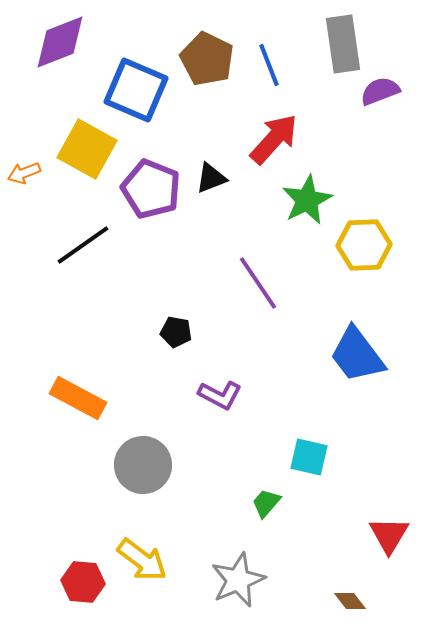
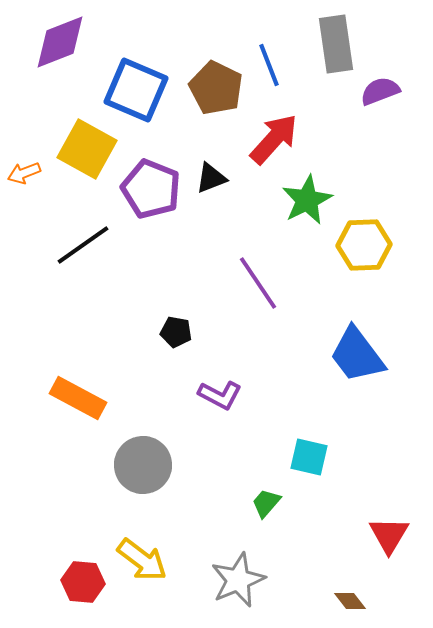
gray rectangle: moved 7 px left
brown pentagon: moved 9 px right, 29 px down
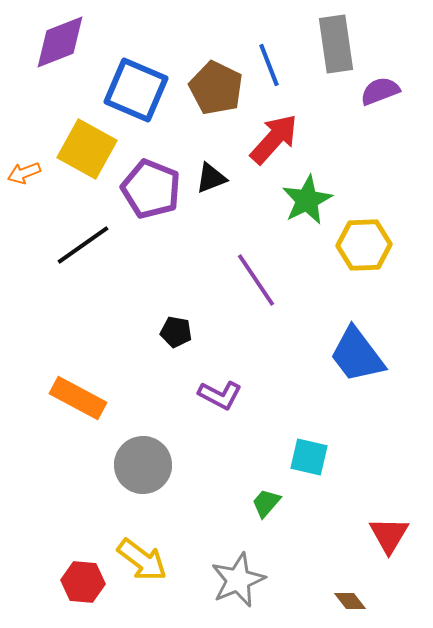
purple line: moved 2 px left, 3 px up
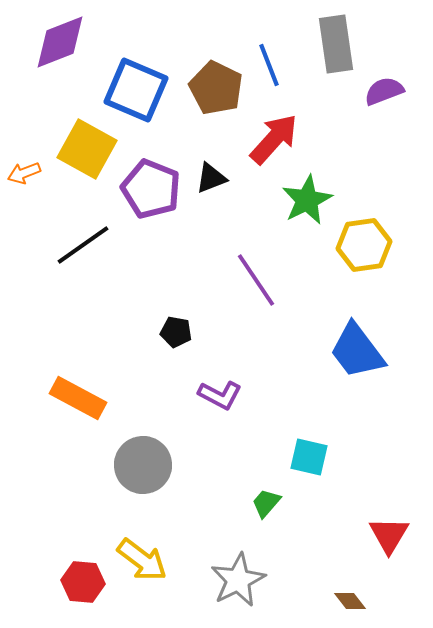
purple semicircle: moved 4 px right
yellow hexagon: rotated 6 degrees counterclockwise
blue trapezoid: moved 4 px up
gray star: rotated 4 degrees counterclockwise
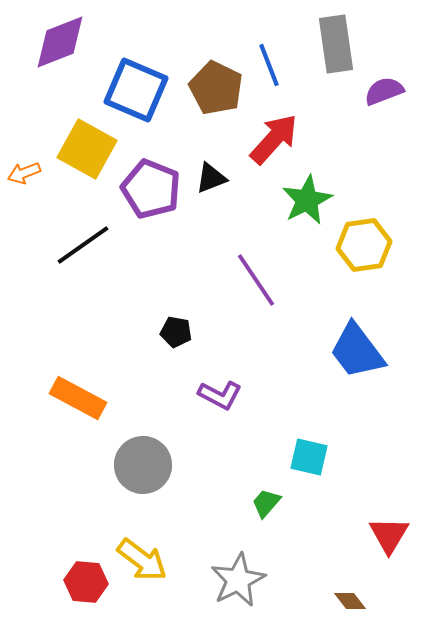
red hexagon: moved 3 px right
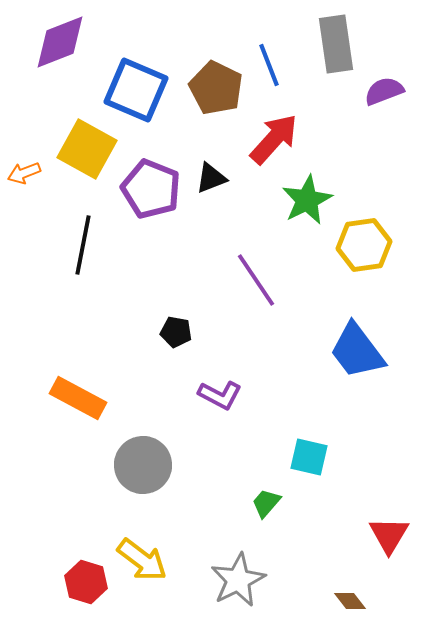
black line: rotated 44 degrees counterclockwise
red hexagon: rotated 12 degrees clockwise
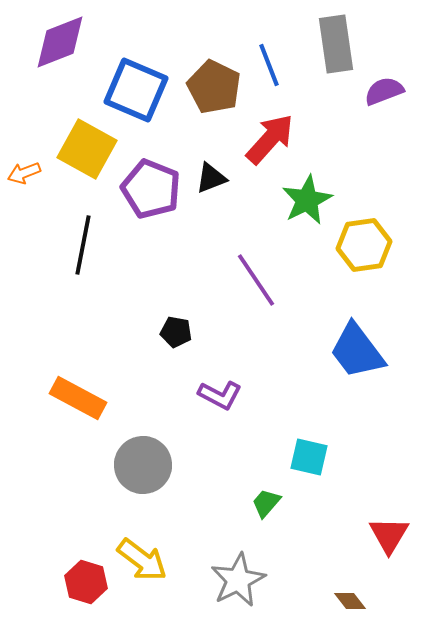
brown pentagon: moved 2 px left, 1 px up
red arrow: moved 4 px left
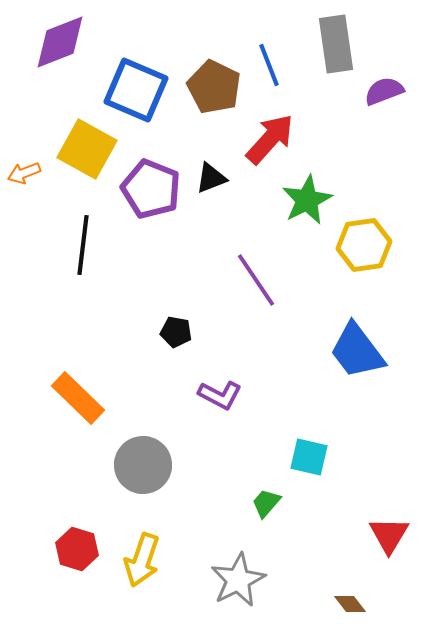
black line: rotated 4 degrees counterclockwise
orange rectangle: rotated 16 degrees clockwise
yellow arrow: rotated 72 degrees clockwise
red hexagon: moved 9 px left, 33 px up
brown diamond: moved 3 px down
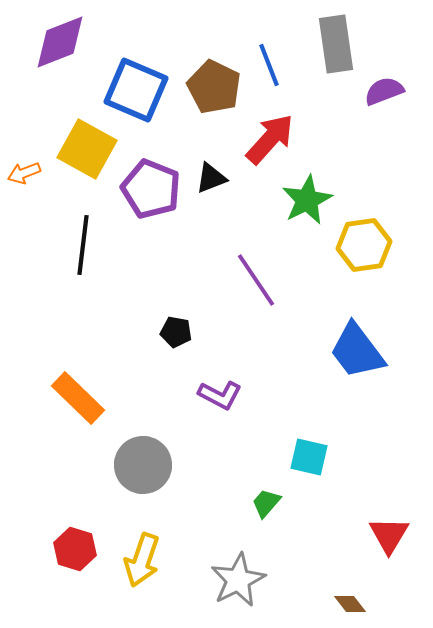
red hexagon: moved 2 px left
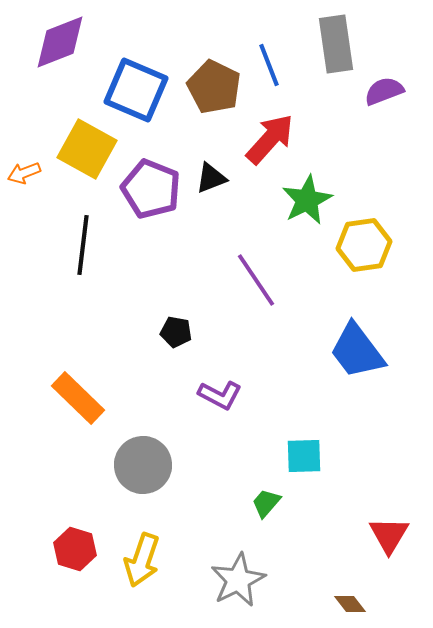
cyan square: moved 5 px left, 1 px up; rotated 15 degrees counterclockwise
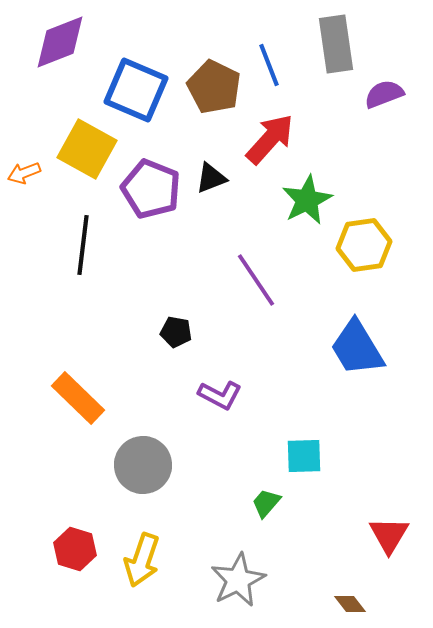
purple semicircle: moved 3 px down
blue trapezoid: moved 3 px up; rotated 6 degrees clockwise
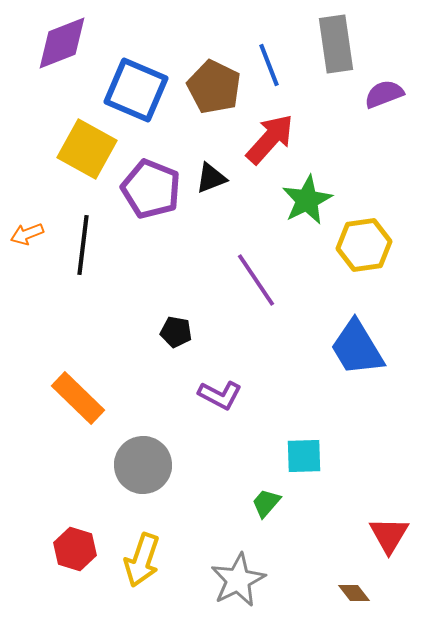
purple diamond: moved 2 px right, 1 px down
orange arrow: moved 3 px right, 61 px down
brown diamond: moved 4 px right, 11 px up
